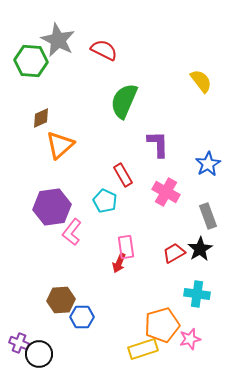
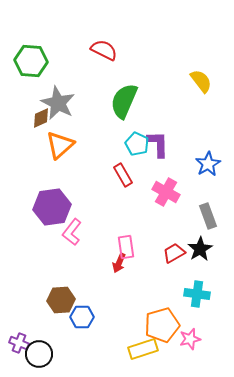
gray star: moved 63 px down
cyan pentagon: moved 32 px right, 57 px up
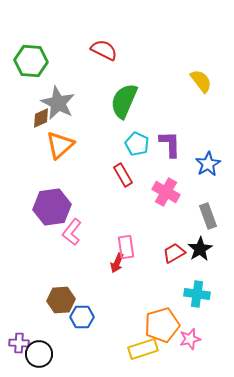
purple L-shape: moved 12 px right
red arrow: moved 2 px left
purple cross: rotated 18 degrees counterclockwise
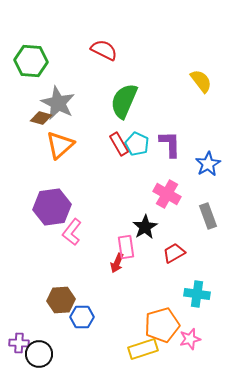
brown diamond: rotated 40 degrees clockwise
red rectangle: moved 4 px left, 31 px up
pink cross: moved 1 px right, 2 px down
black star: moved 55 px left, 22 px up
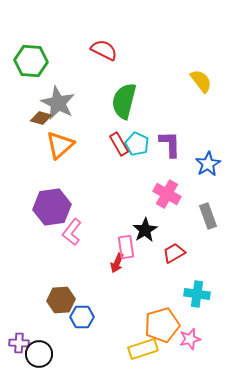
green semicircle: rotated 9 degrees counterclockwise
black star: moved 3 px down
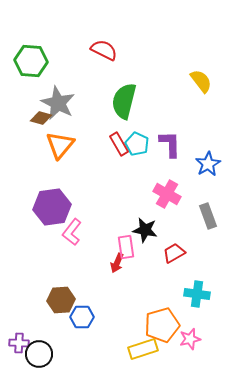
orange triangle: rotated 8 degrees counterclockwise
black star: rotated 30 degrees counterclockwise
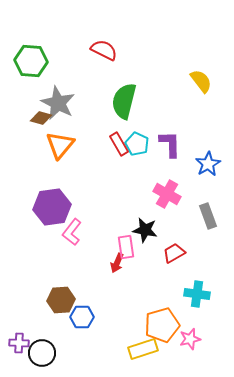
black circle: moved 3 px right, 1 px up
